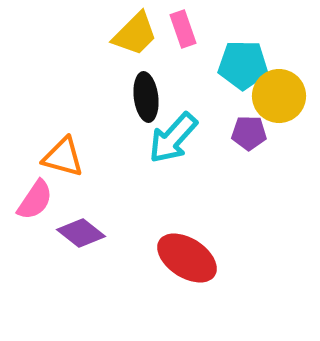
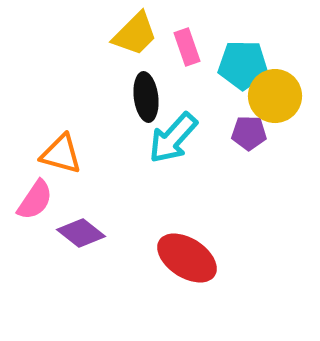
pink rectangle: moved 4 px right, 18 px down
yellow circle: moved 4 px left
orange triangle: moved 2 px left, 3 px up
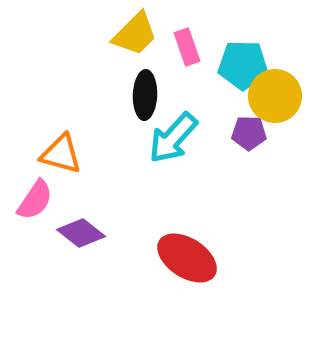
black ellipse: moved 1 px left, 2 px up; rotated 9 degrees clockwise
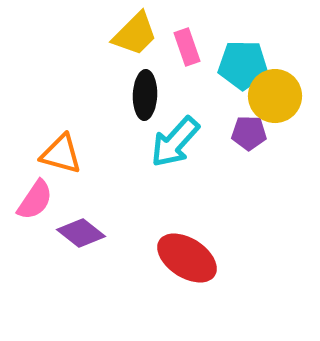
cyan arrow: moved 2 px right, 4 px down
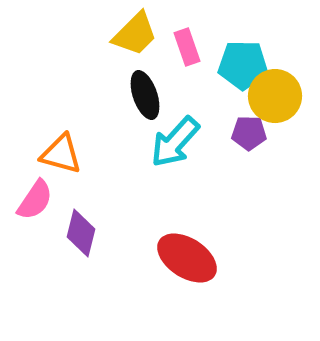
black ellipse: rotated 21 degrees counterclockwise
purple diamond: rotated 66 degrees clockwise
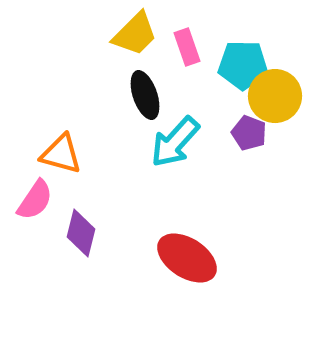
purple pentagon: rotated 20 degrees clockwise
